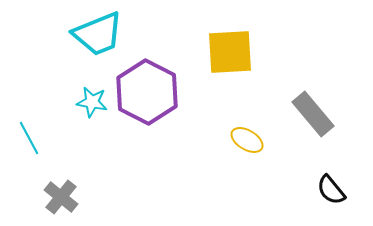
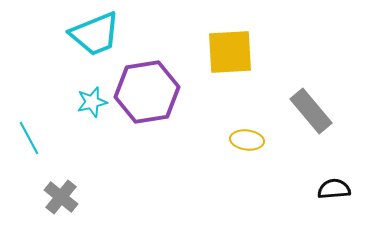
cyan trapezoid: moved 3 px left
purple hexagon: rotated 24 degrees clockwise
cyan star: rotated 24 degrees counterclockwise
gray rectangle: moved 2 px left, 3 px up
yellow ellipse: rotated 24 degrees counterclockwise
black semicircle: moved 3 px right, 1 px up; rotated 124 degrees clockwise
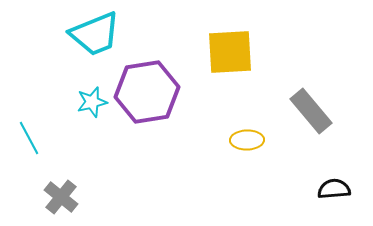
yellow ellipse: rotated 8 degrees counterclockwise
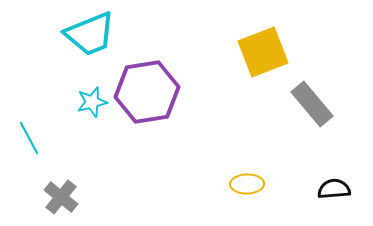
cyan trapezoid: moved 5 px left
yellow square: moved 33 px right; rotated 18 degrees counterclockwise
gray rectangle: moved 1 px right, 7 px up
yellow ellipse: moved 44 px down
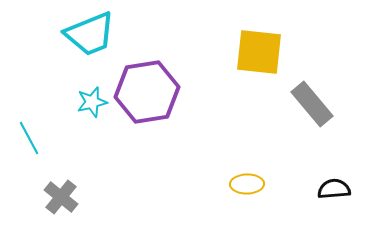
yellow square: moved 4 px left; rotated 27 degrees clockwise
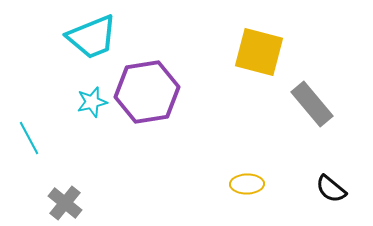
cyan trapezoid: moved 2 px right, 3 px down
yellow square: rotated 9 degrees clockwise
black semicircle: moved 3 px left; rotated 136 degrees counterclockwise
gray cross: moved 4 px right, 6 px down
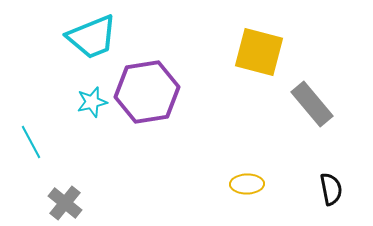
cyan line: moved 2 px right, 4 px down
black semicircle: rotated 140 degrees counterclockwise
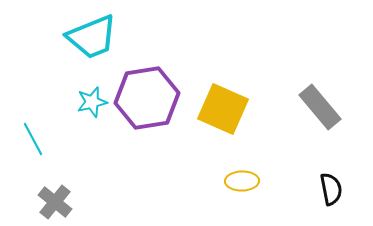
yellow square: moved 36 px left, 57 px down; rotated 9 degrees clockwise
purple hexagon: moved 6 px down
gray rectangle: moved 8 px right, 3 px down
cyan line: moved 2 px right, 3 px up
yellow ellipse: moved 5 px left, 3 px up
gray cross: moved 10 px left, 1 px up
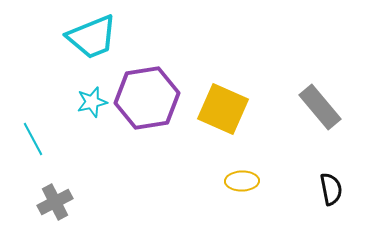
gray cross: rotated 24 degrees clockwise
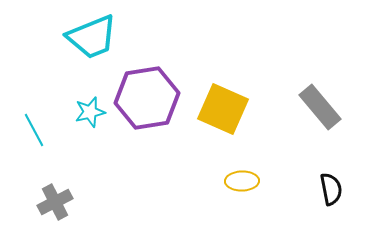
cyan star: moved 2 px left, 10 px down
cyan line: moved 1 px right, 9 px up
